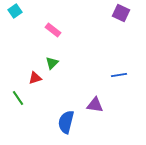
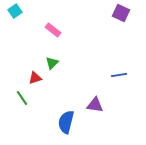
green line: moved 4 px right
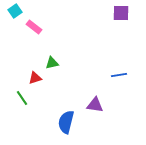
purple square: rotated 24 degrees counterclockwise
pink rectangle: moved 19 px left, 3 px up
green triangle: rotated 32 degrees clockwise
